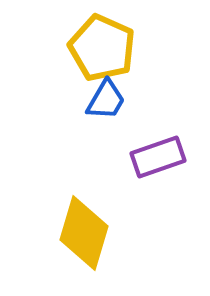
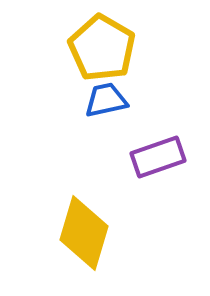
yellow pentagon: rotated 6 degrees clockwise
blue trapezoid: rotated 132 degrees counterclockwise
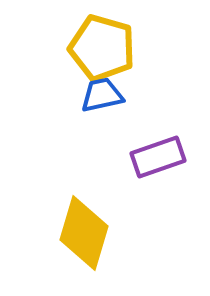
yellow pentagon: rotated 14 degrees counterclockwise
blue trapezoid: moved 4 px left, 5 px up
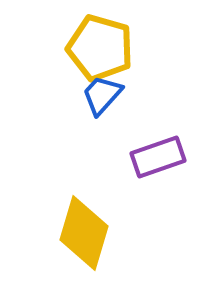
yellow pentagon: moved 2 px left
blue trapezoid: rotated 36 degrees counterclockwise
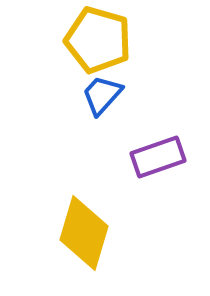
yellow pentagon: moved 2 px left, 8 px up
